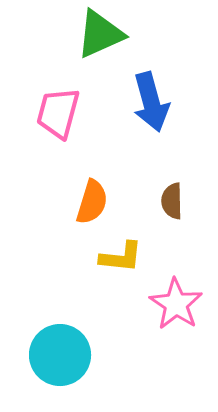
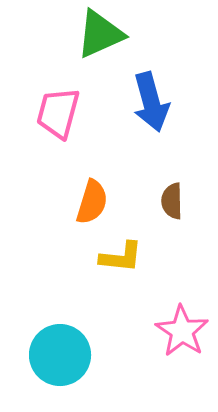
pink star: moved 6 px right, 27 px down
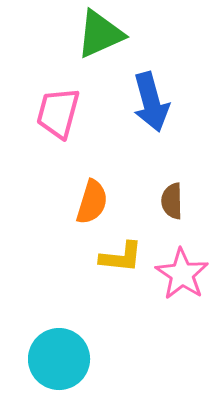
pink star: moved 57 px up
cyan circle: moved 1 px left, 4 px down
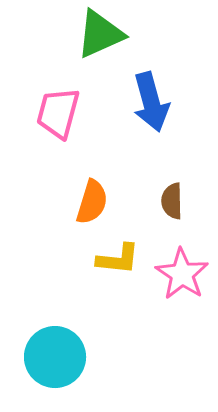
yellow L-shape: moved 3 px left, 2 px down
cyan circle: moved 4 px left, 2 px up
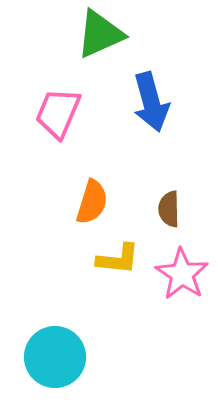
pink trapezoid: rotated 8 degrees clockwise
brown semicircle: moved 3 px left, 8 px down
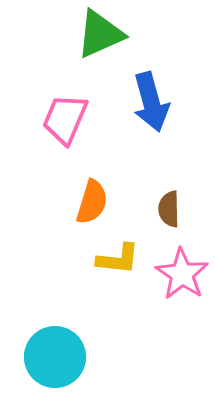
pink trapezoid: moved 7 px right, 6 px down
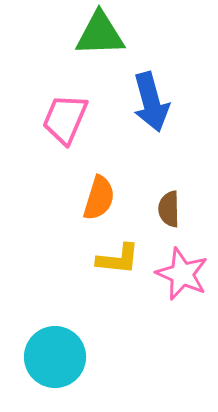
green triangle: rotated 22 degrees clockwise
orange semicircle: moved 7 px right, 4 px up
pink star: rotated 10 degrees counterclockwise
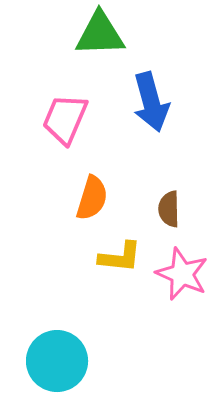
orange semicircle: moved 7 px left
yellow L-shape: moved 2 px right, 2 px up
cyan circle: moved 2 px right, 4 px down
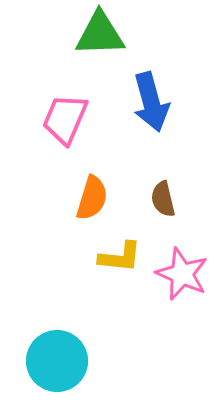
brown semicircle: moved 6 px left, 10 px up; rotated 12 degrees counterclockwise
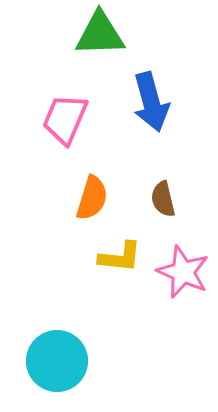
pink star: moved 1 px right, 2 px up
